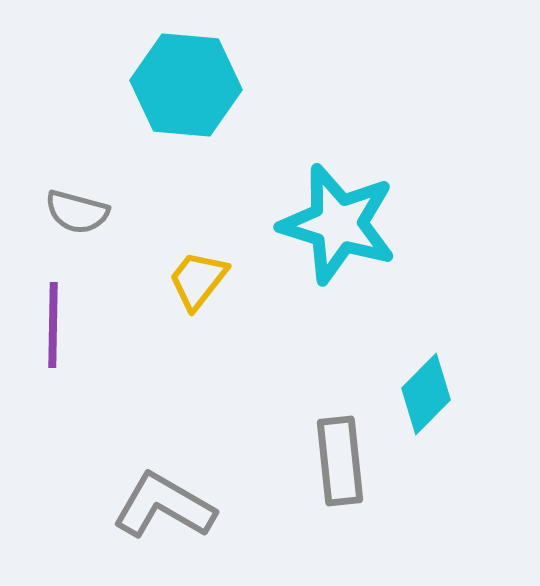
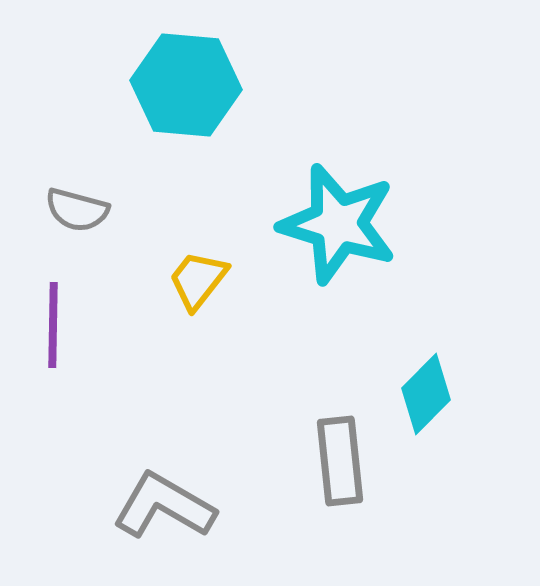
gray semicircle: moved 2 px up
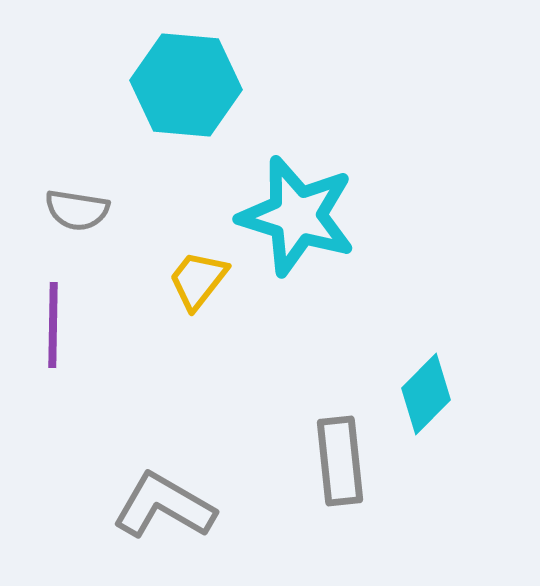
gray semicircle: rotated 6 degrees counterclockwise
cyan star: moved 41 px left, 8 px up
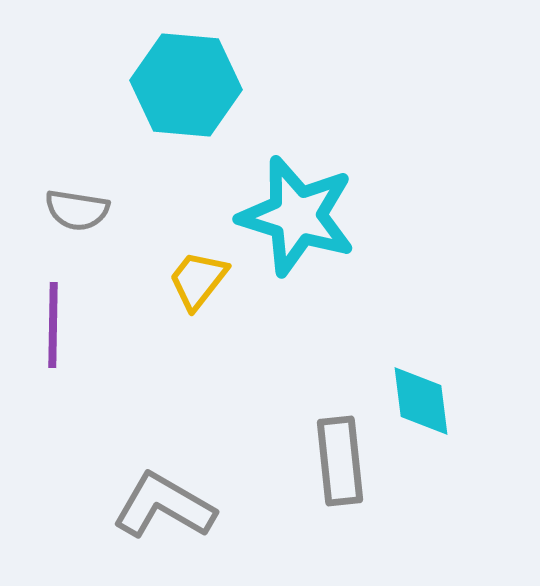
cyan diamond: moved 5 px left, 7 px down; rotated 52 degrees counterclockwise
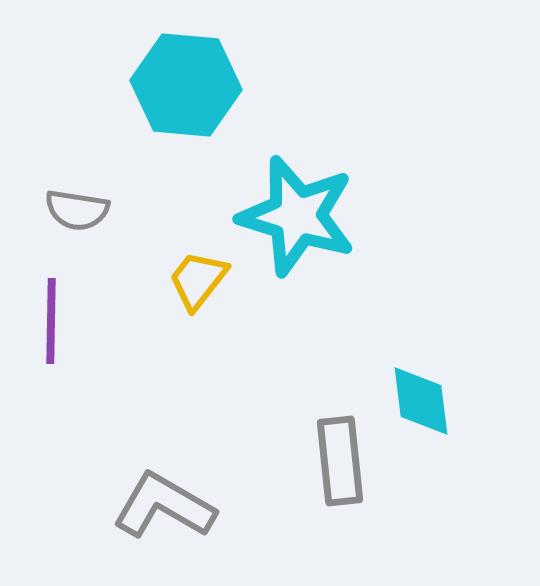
purple line: moved 2 px left, 4 px up
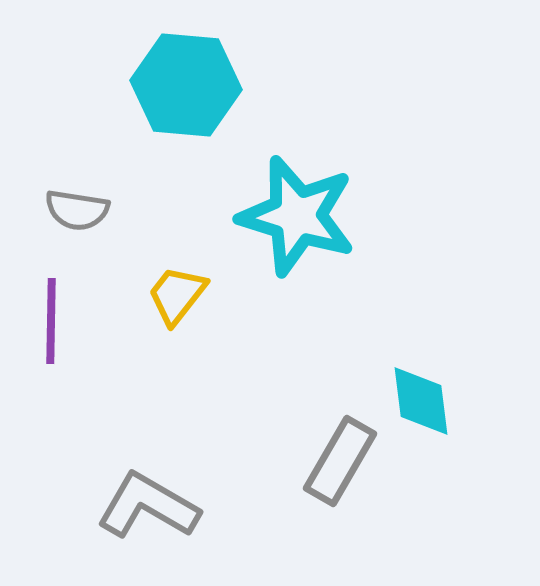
yellow trapezoid: moved 21 px left, 15 px down
gray rectangle: rotated 36 degrees clockwise
gray L-shape: moved 16 px left
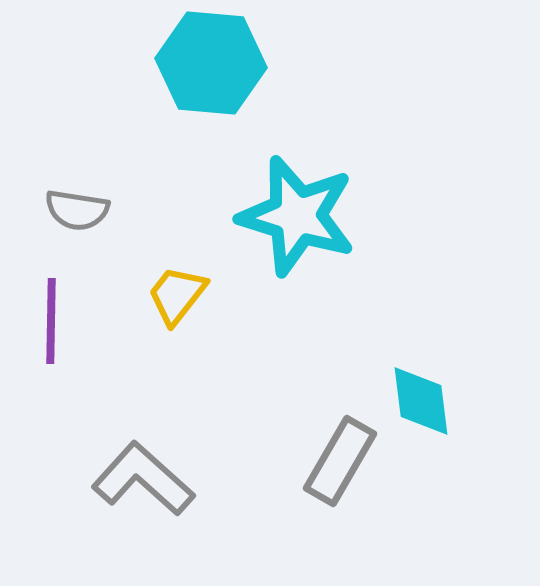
cyan hexagon: moved 25 px right, 22 px up
gray L-shape: moved 5 px left, 27 px up; rotated 12 degrees clockwise
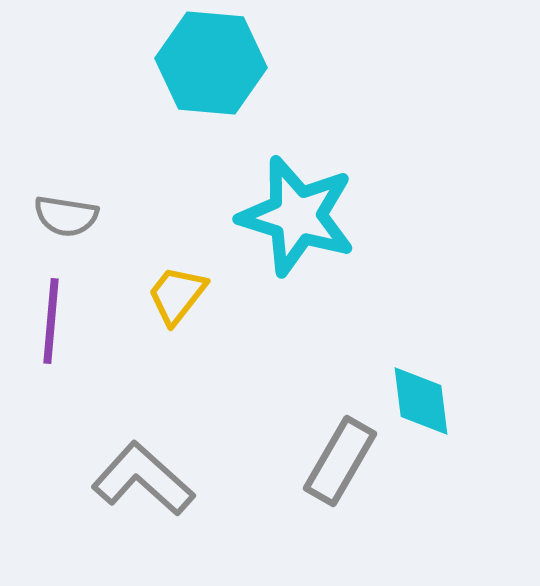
gray semicircle: moved 11 px left, 6 px down
purple line: rotated 4 degrees clockwise
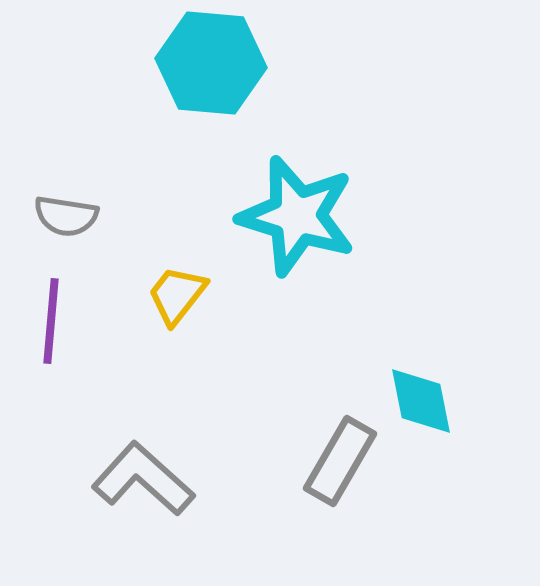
cyan diamond: rotated 4 degrees counterclockwise
